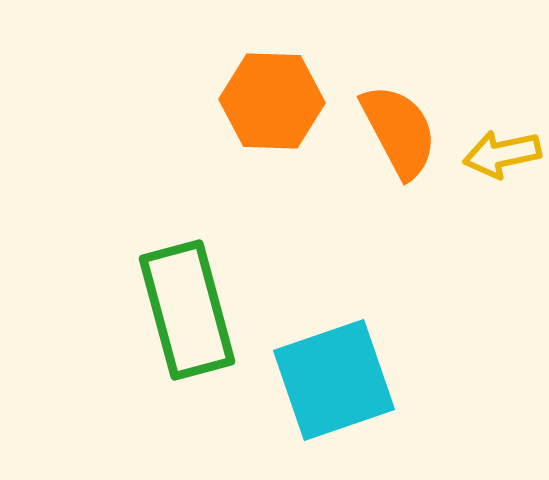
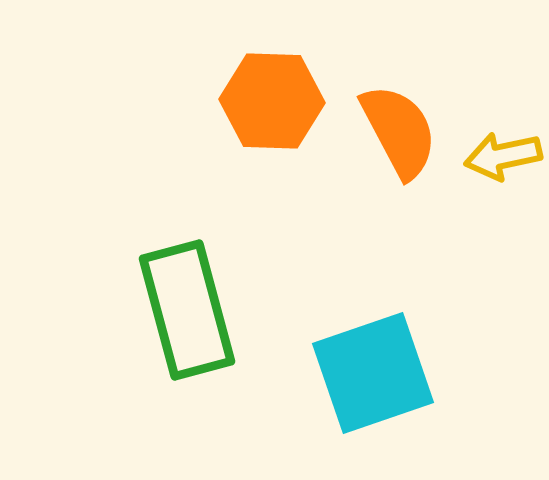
yellow arrow: moved 1 px right, 2 px down
cyan square: moved 39 px right, 7 px up
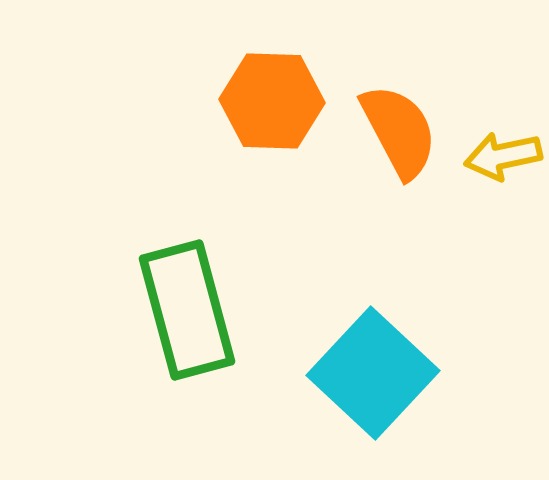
cyan square: rotated 28 degrees counterclockwise
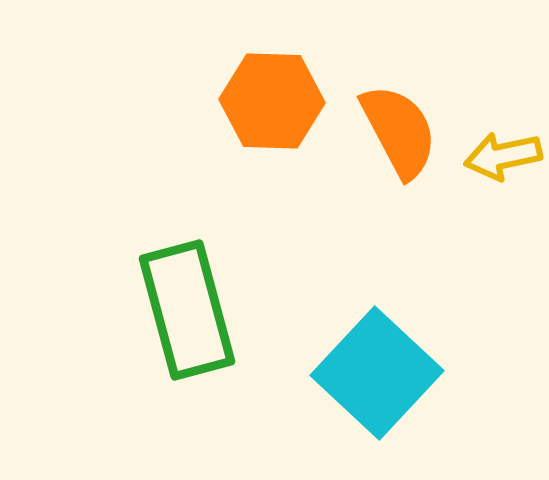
cyan square: moved 4 px right
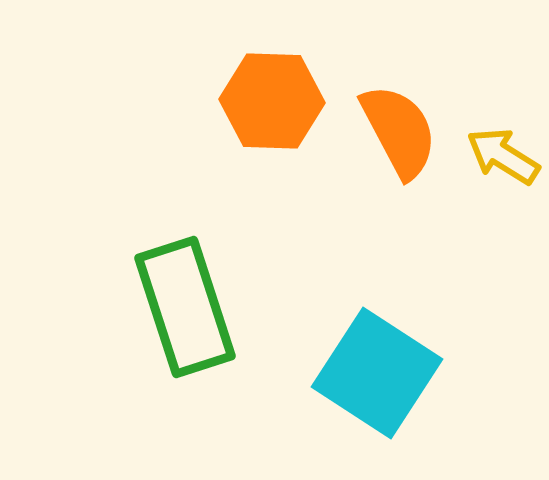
yellow arrow: rotated 44 degrees clockwise
green rectangle: moved 2 px left, 3 px up; rotated 3 degrees counterclockwise
cyan square: rotated 10 degrees counterclockwise
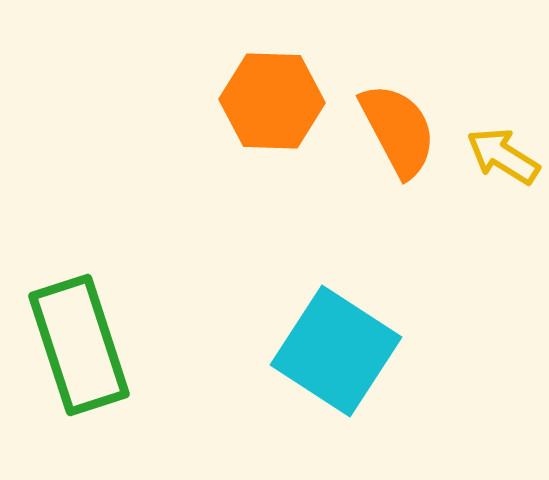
orange semicircle: moved 1 px left, 1 px up
green rectangle: moved 106 px left, 38 px down
cyan square: moved 41 px left, 22 px up
